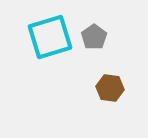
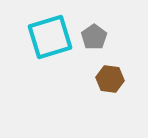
brown hexagon: moved 9 px up
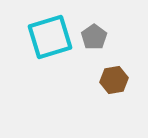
brown hexagon: moved 4 px right, 1 px down; rotated 16 degrees counterclockwise
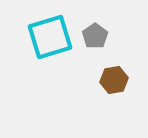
gray pentagon: moved 1 px right, 1 px up
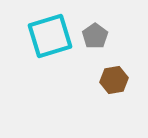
cyan square: moved 1 px up
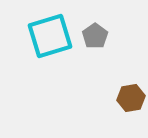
brown hexagon: moved 17 px right, 18 px down
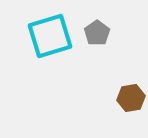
gray pentagon: moved 2 px right, 3 px up
